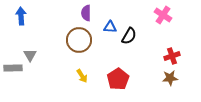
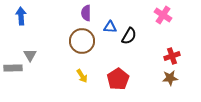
brown circle: moved 3 px right, 1 px down
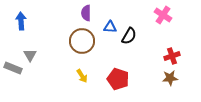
blue arrow: moved 5 px down
gray rectangle: rotated 24 degrees clockwise
red pentagon: rotated 20 degrees counterclockwise
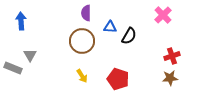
pink cross: rotated 12 degrees clockwise
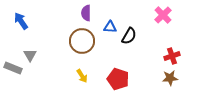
blue arrow: rotated 30 degrees counterclockwise
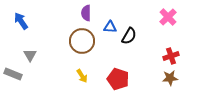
pink cross: moved 5 px right, 2 px down
red cross: moved 1 px left
gray rectangle: moved 6 px down
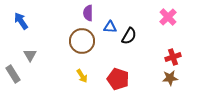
purple semicircle: moved 2 px right
red cross: moved 2 px right, 1 px down
gray rectangle: rotated 36 degrees clockwise
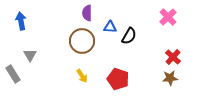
purple semicircle: moved 1 px left
blue arrow: rotated 24 degrees clockwise
red cross: rotated 28 degrees counterclockwise
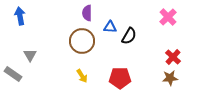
blue arrow: moved 1 px left, 5 px up
gray rectangle: rotated 24 degrees counterclockwise
red pentagon: moved 2 px right, 1 px up; rotated 20 degrees counterclockwise
